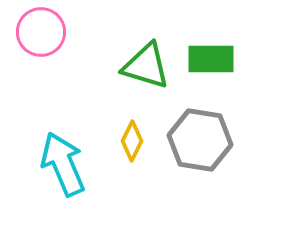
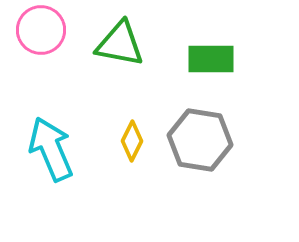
pink circle: moved 2 px up
green triangle: moved 26 px left, 22 px up; rotated 6 degrees counterclockwise
cyan arrow: moved 12 px left, 15 px up
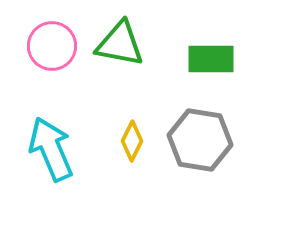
pink circle: moved 11 px right, 16 px down
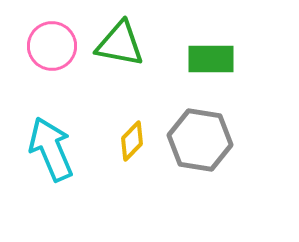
yellow diamond: rotated 18 degrees clockwise
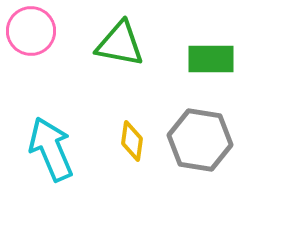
pink circle: moved 21 px left, 15 px up
yellow diamond: rotated 36 degrees counterclockwise
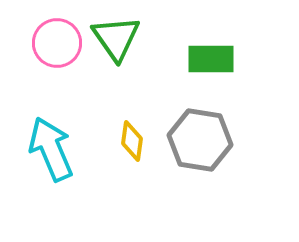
pink circle: moved 26 px right, 12 px down
green triangle: moved 4 px left, 6 px up; rotated 44 degrees clockwise
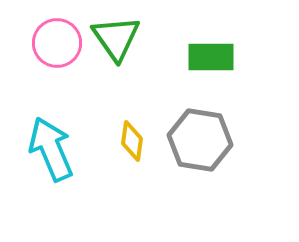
green rectangle: moved 2 px up
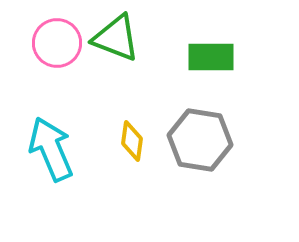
green triangle: rotated 34 degrees counterclockwise
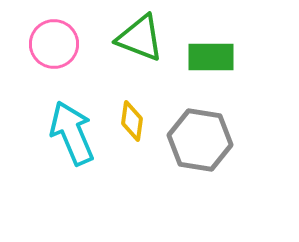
green triangle: moved 24 px right
pink circle: moved 3 px left, 1 px down
yellow diamond: moved 20 px up
cyan arrow: moved 21 px right, 16 px up
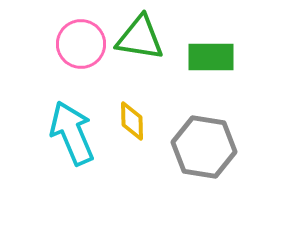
green triangle: rotated 12 degrees counterclockwise
pink circle: moved 27 px right
yellow diamond: rotated 9 degrees counterclockwise
gray hexagon: moved 4 px right, 7 px down
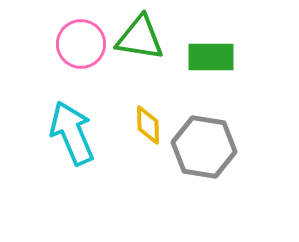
yellow diamond: moved 16 px right, 4 px down
